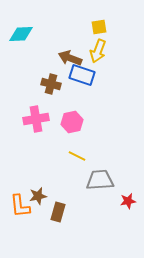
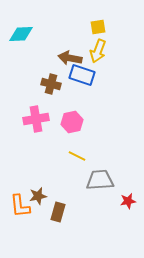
yellow square: moved 1 px left
brown arrow: rotated 10 degrees counterclockwise
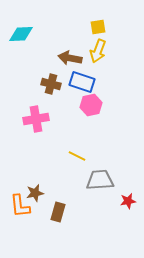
blue rectangle: moved 7 px down
pink hexagon: moved 19 px right, 17 px up
brown star: moved 3 px left, 3 px up
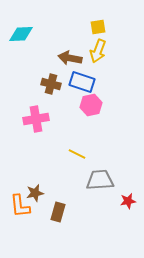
yellow line: moved 2 px up
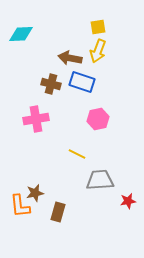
pink hexagon: moved 7 px right, 14 px down
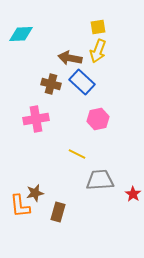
blue rectangle: rotated 25 degrees clockwise
red star: moved 5 px right, 7 px up; rotated 28 degrees counterclockwise
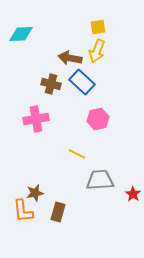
yellow arrow: moved 1 px left
orange L-shape: moved 3 px right, 5 px down
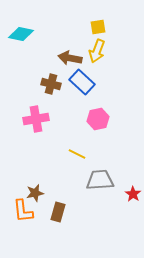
cyan diamond: rotated 15 degrees clockwise
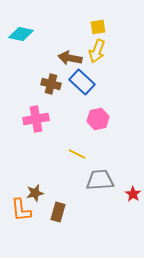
orange L-shape: moved 2 px left, 1 px up
